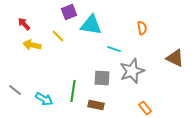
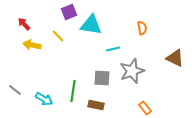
cyan line: moved 1 px left; rotated 32 degrees counterclockwise
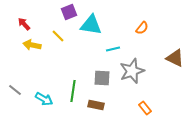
orange semicircle: rotated 48 degrees clockwise
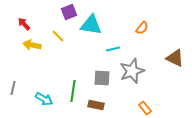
gray line: moved 2 px left, 2 px up; rotated 64 degrees clockwise
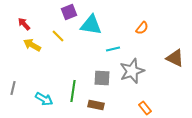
yellow arrow: rotated 18 degrees clockwise
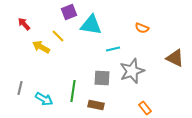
orange semicircle: rotated 72 degrees clockwise
yellow arrow: moved 9 px right, 2 px down
gray line: moved 7 px right
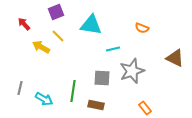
purple square: moved 13 px left
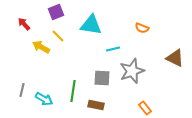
gray line: moved 2 px right, 2 px down
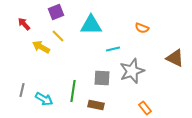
cyan triangle: rotated 10 degrees counterclockwise
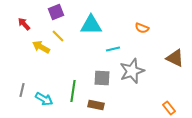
orange rectangle: moved 24 px right
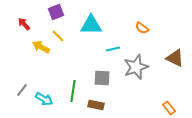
orange semicircle: rotated 16 degrees clockwise
gray star: moved 4 px right, 4 px up
gray line: rotated 24 degrees clockwise
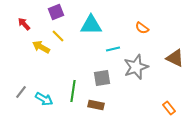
gray square: rotated 12 degrees counterclockwise
gray line: moved 1 px left, 2 px down
